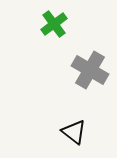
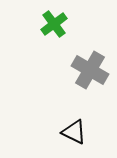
black triangle: rotated 12 degrees counterclockwise
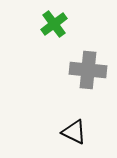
gray cross: moved 2 px left; rotated 24 degrees counterclockwise
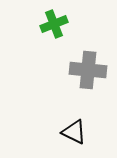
green cross: rotated 16 degrees clockwise
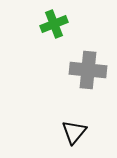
black triangle: rotated 44 degrees clockwise
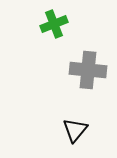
black triangle: moved 1 px right, 2 px up
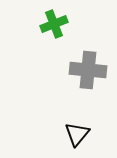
black triangle: moved 2 px right, 4 px down
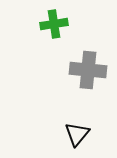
green cross: rotated 12 degrees clockwise
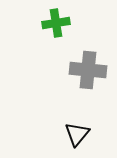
green cross: moved 2 px right, 1 px up
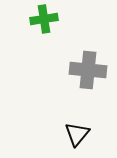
green cross: moved 12 px left, 4 px up
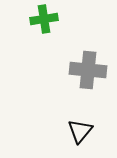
black triangle: moved 3 px right, 3 px up
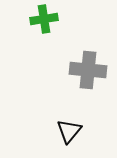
black triangle: moved 11 px left
